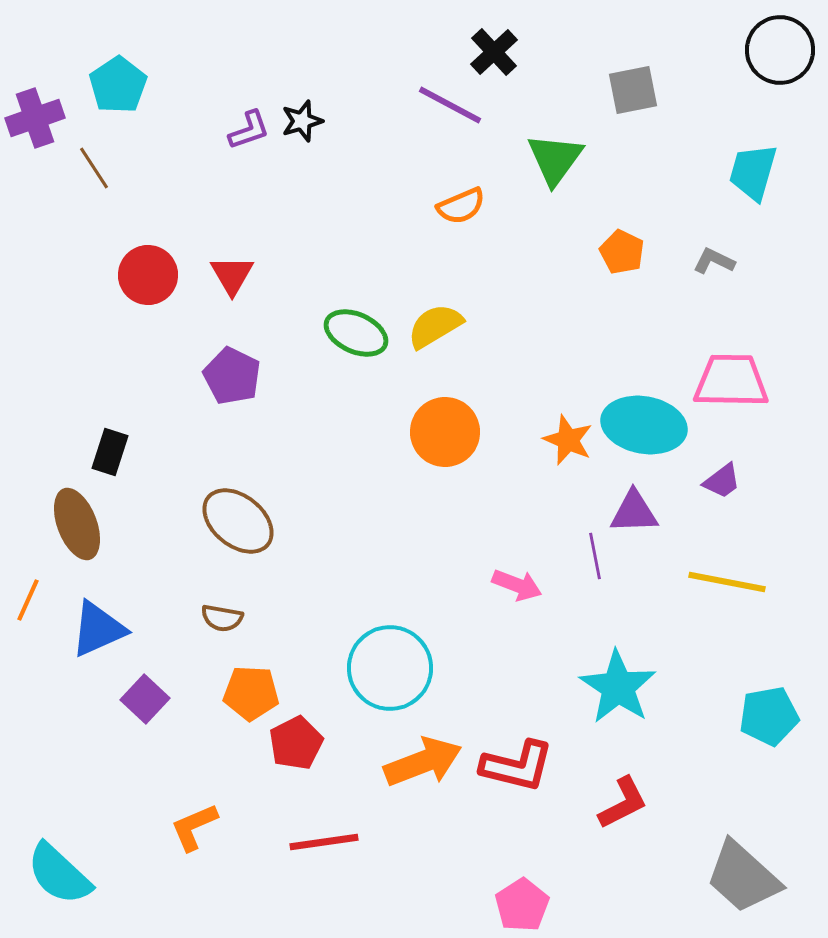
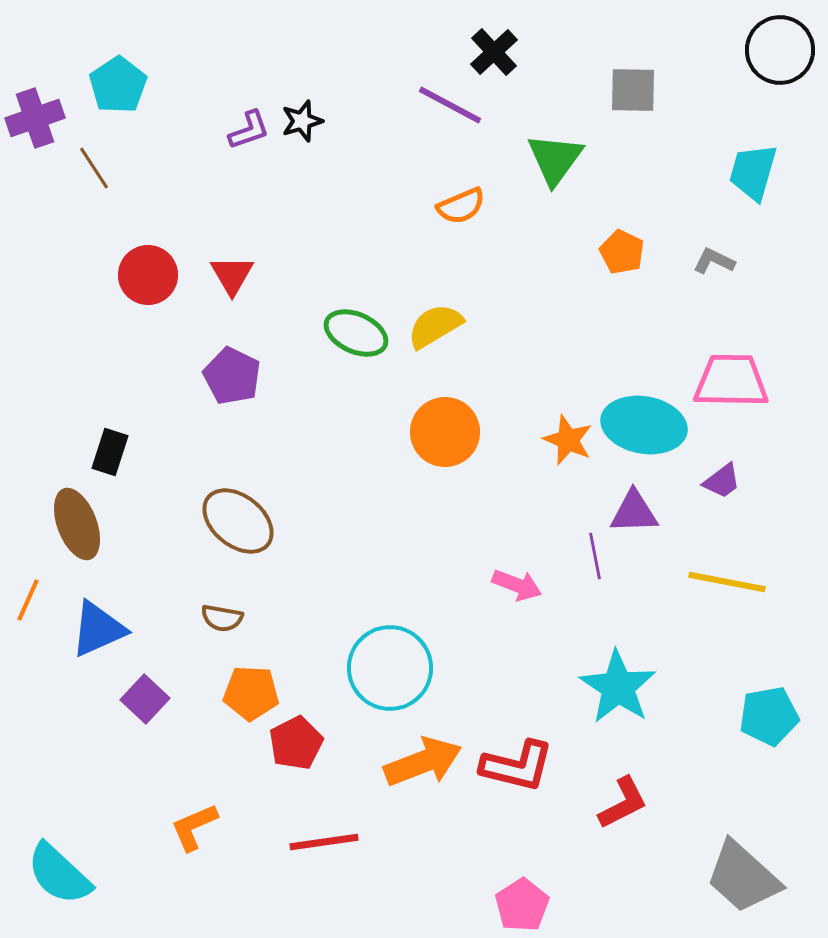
gray square at (633, 90): rotated 12 degrees clockwise
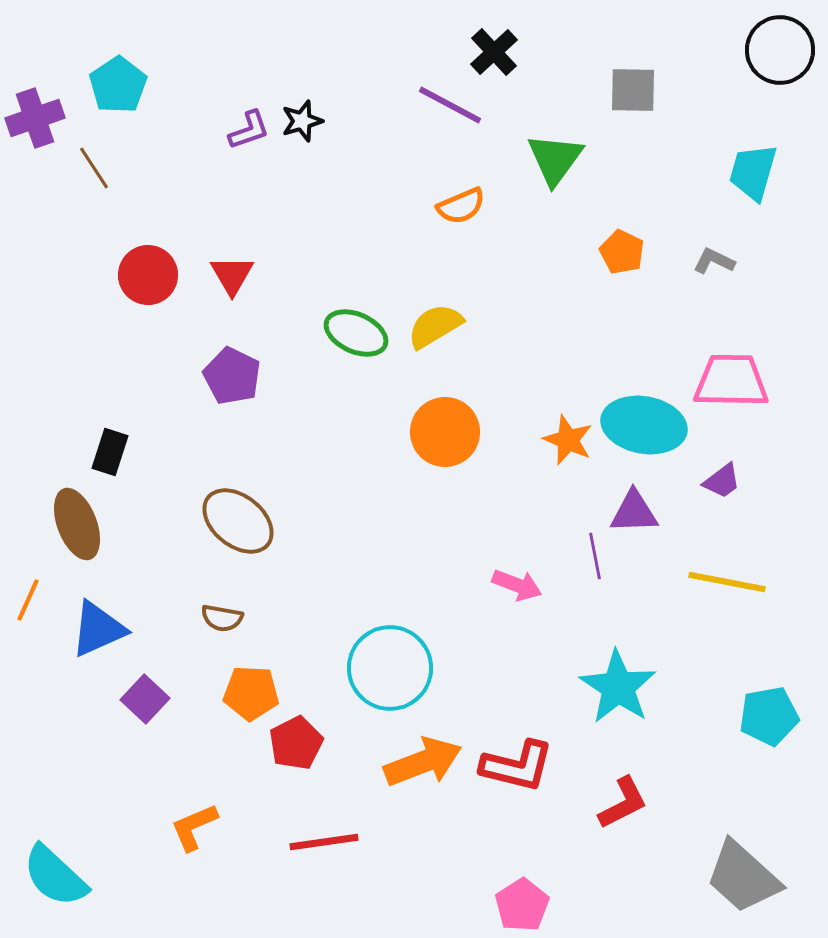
cyan semicircle at (59, 874): moved 4 px left, 2 px down
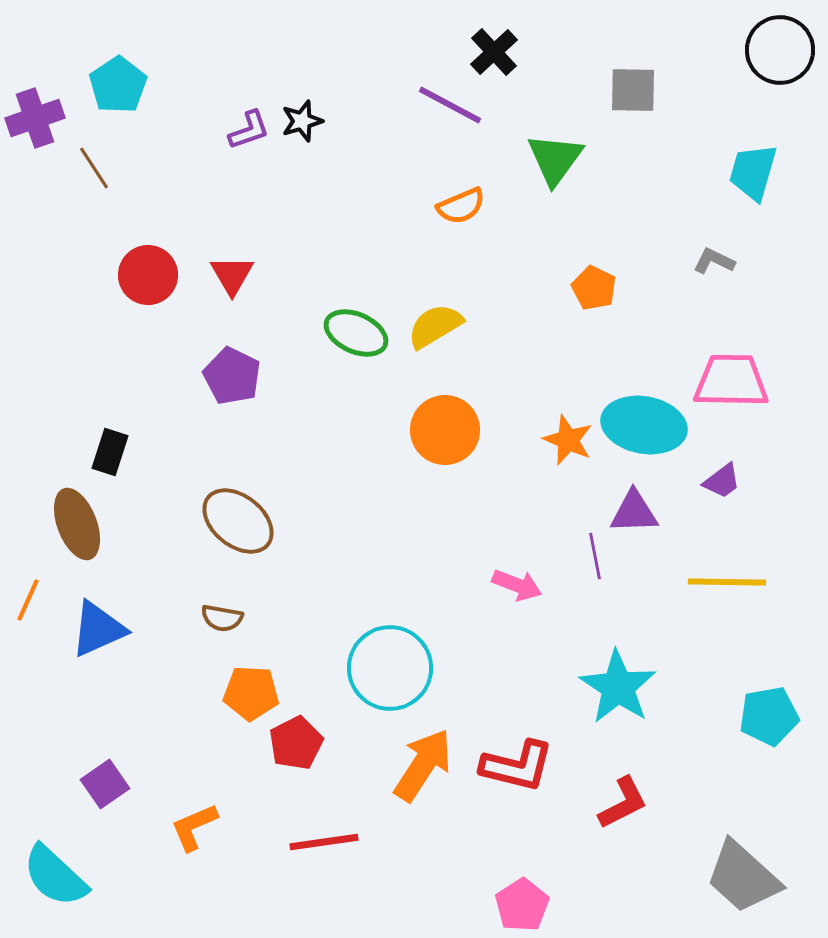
orange pentagon at (622, 252): moved 28 px left, 36 px down
orange circle at (445, 432): moved 2 px up
yellow line at (727, 582): rotated 10 degrees counterclockwise
purple square at (145, 699): moved 40 px left, 85 px down; rotated 12 degrees clockwise
orange arrow at (423, 762): moved 3 px down; rotated 36 degrees counterclockwise
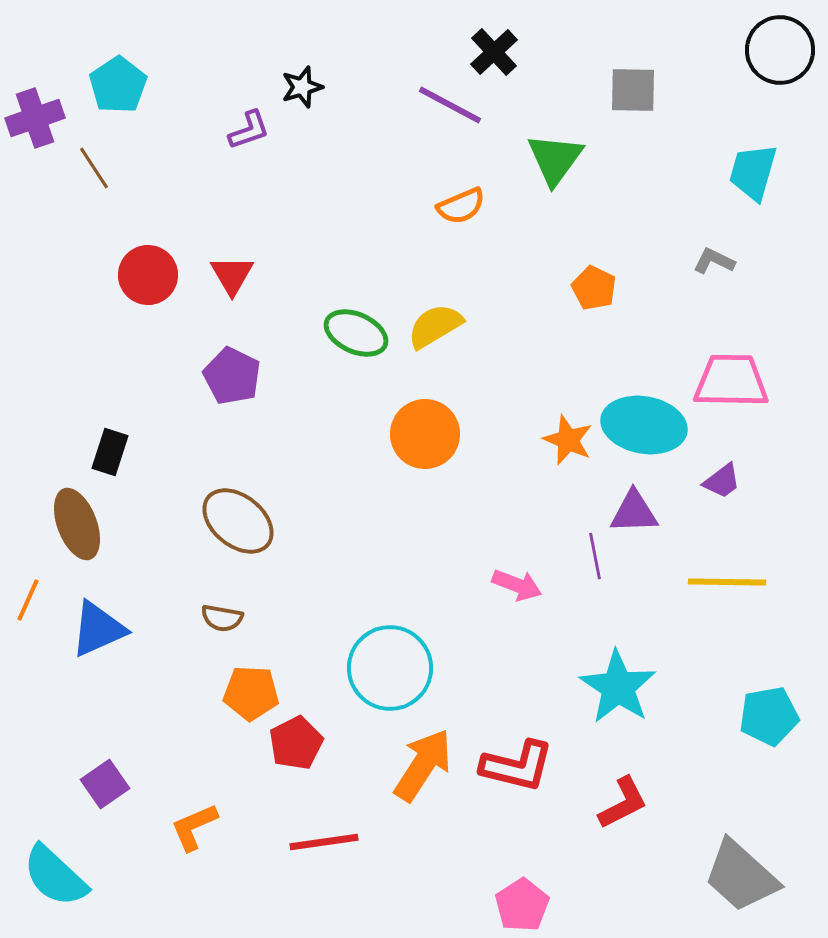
black star at (302, 121): moved 34 px up
orange circle at (445, 430): moved 20 px left, 4 px down
gray trapezoid at (743, 877): moved 2 px left, 1 px up
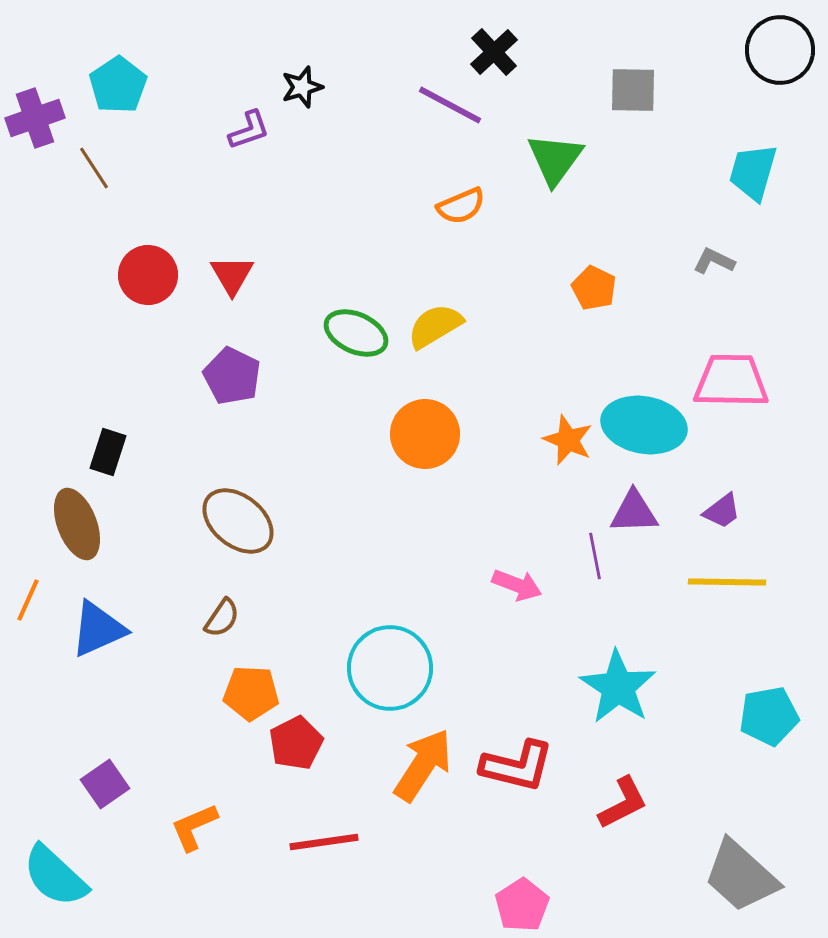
black rectangle at (110, 452): moved 2 px left
purple trapezoid at (722, 481): moved 30 px down
brown semicircle at (222, 618): rotated 66 degrees counterclockwise
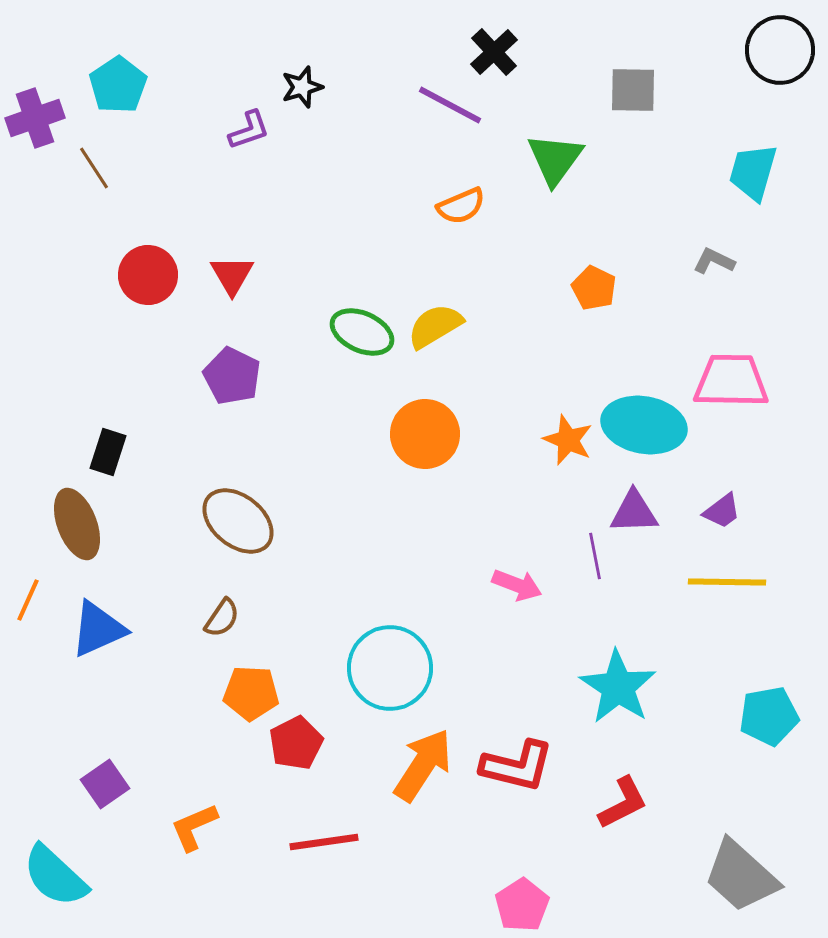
green ellipse at (356, 333): moved 6 px right, 1 px up
